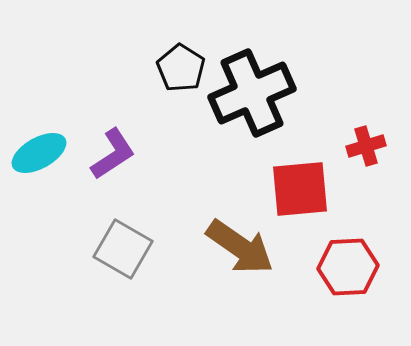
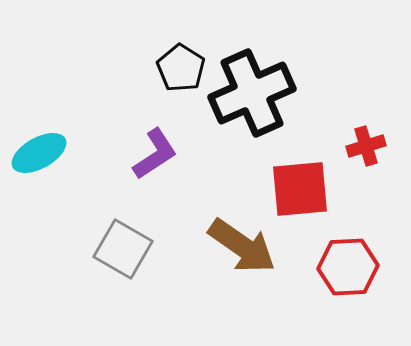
purple L-shape: moved 42 px right
brown arrow: moved 2 px right, 1 px up
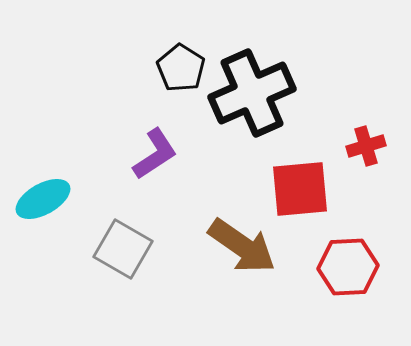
cyan ellipse: moved 4 px right, 46 px down
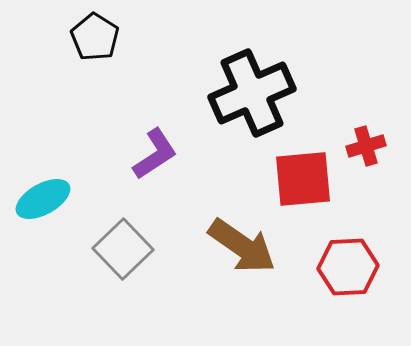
black pentagon: moved 86 px left, 31 px up
red square: moved 3 px right, 10 px up
gray square: rotated 16 degrees clockwise
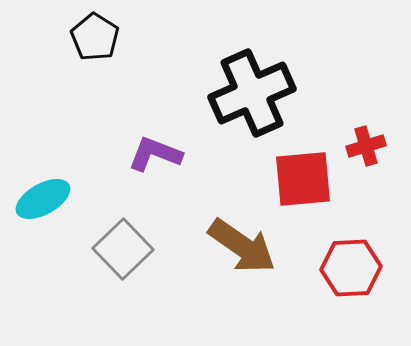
purple L-shape: rotated 126 degrees counterclockwise
red hexagon: moved 3 px right, 1 px down
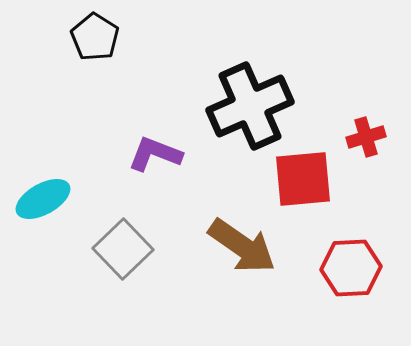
black cross: moved 2 px left, 13 px down
red cross: moved 9 px up
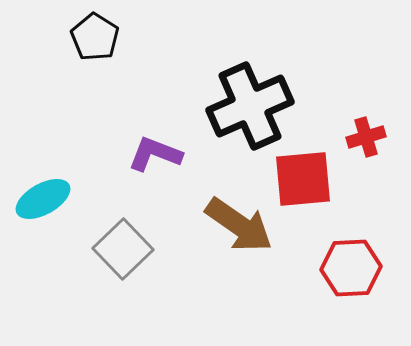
brown arrow: moved 3 px left, 21 px up
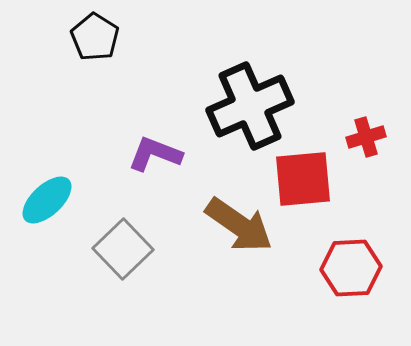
cyan ellipse: moved 4 px right, 1 px down; rotated 14 degrees counterclockwise
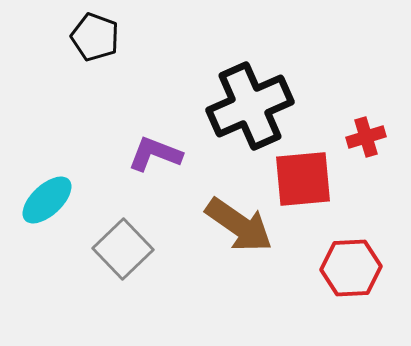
black pentagon: rotated 12 degrees counterclockwise
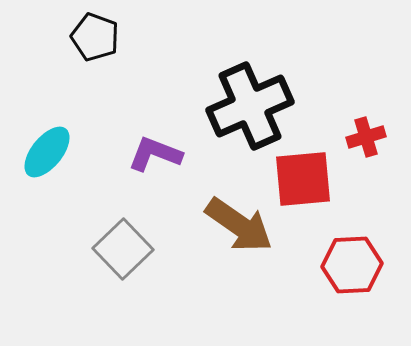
cyan ellipse: moved 48 px up; rotated 8 degrees counterclockwise
red hexagon: moved 1 px right, 3 px up
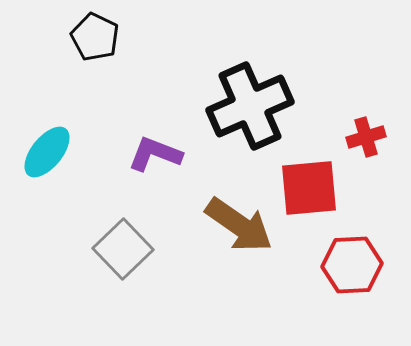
black pentagon: rotated 6 degrees clockwise
red square: moved 6 px right, 9 px down
